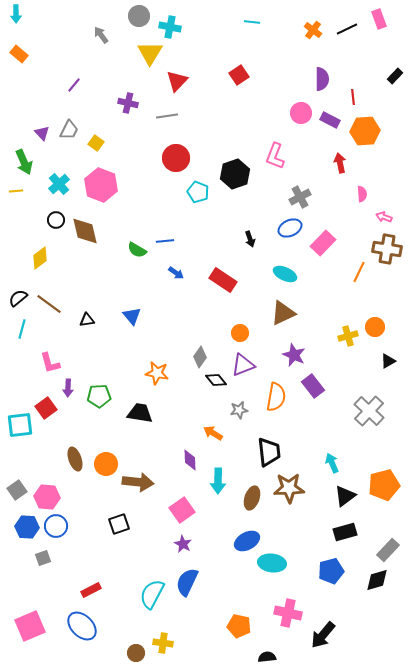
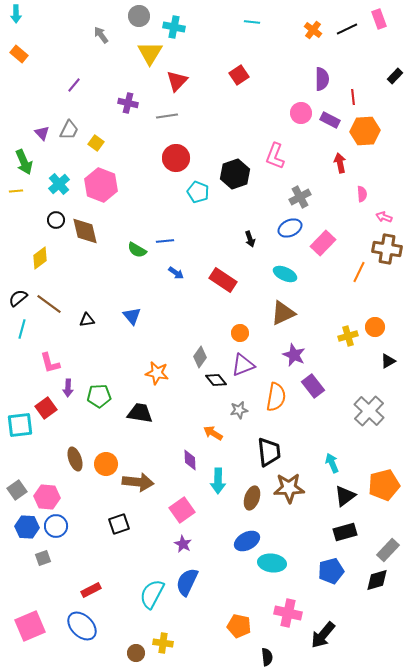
cyan cross at (170, 27): moved 4 px right
black semicircle at (267, 657): rotated 90 degrees clockwise
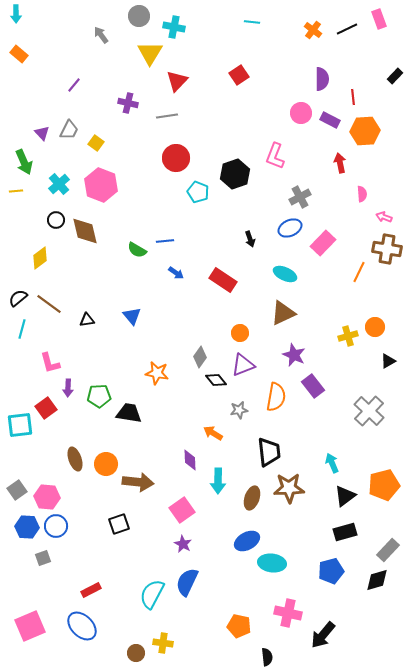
black trapezoid at (140, 413): moved 11 px left
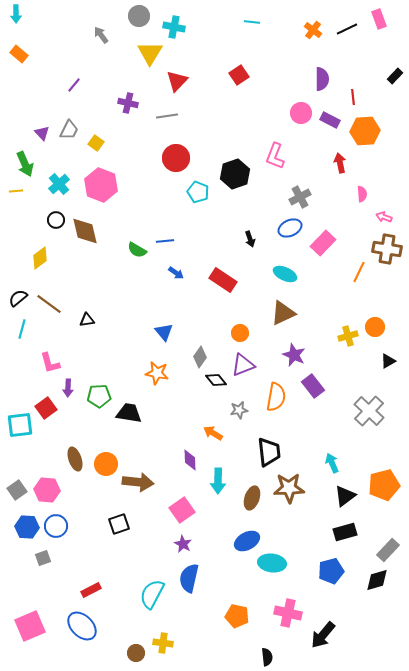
green arrow at (24, 162): moved 1 px right, 2 px down
blue triangle at (132, 316): moved 32 px right, 16 px down
pink hexagon at (47, 497): moved 7 px up
blue semicircle at (187, 582): moved 2 px right, 4 px up; rotated 12 degrees counterclockwise
orange pentagon at (239, 626): moved 2 px left, 10 px up
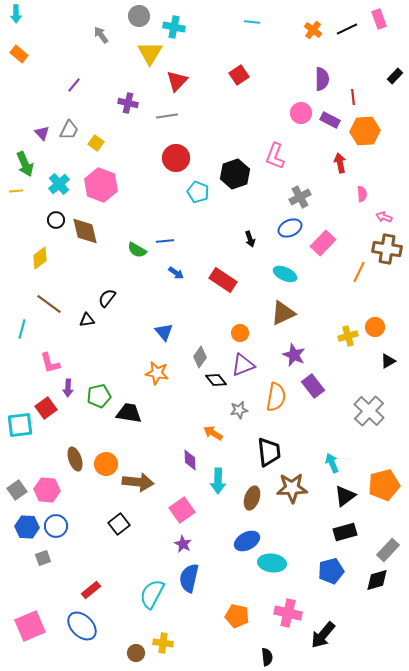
black semicircle at (18, 298): moved 89 px right; rotated 12 degrees counterclockwise
green pentagon at (99, 396): rotated 10 degrees counterclockwise
brown star at (289, 488): moved 3 px right
black square at (119, 524): rotated 20 degrees counterclockwise
red rectangle at (91, 590): rotated 12 degrees counterclockwise
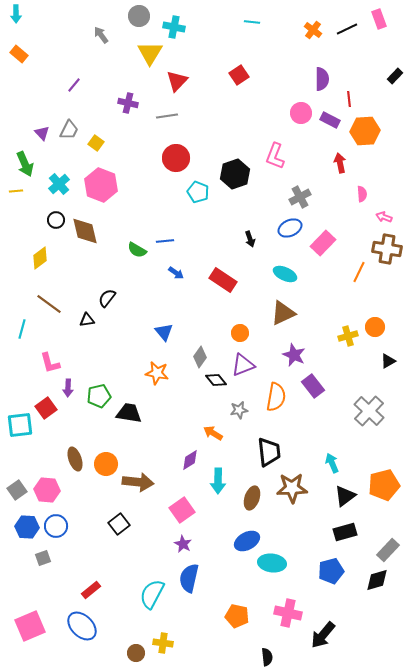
red line at (353, 97): moved 4 px left, 2 px down
purple diamond at (190, 460): rotated 60 degrees clockwise
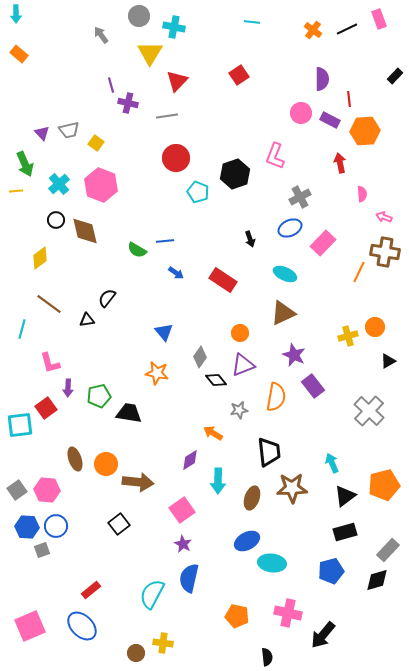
purple line at (74, 85): moved 37 px right; rotated 56 degrees counterclockwise
gray trapezoid at (69, 130): rotated 50 degrees clockwise
brown cross at (387, 249): moved 2 px left, 3 px down
gray square at (43, 558): moved 1 px left, 8 px up
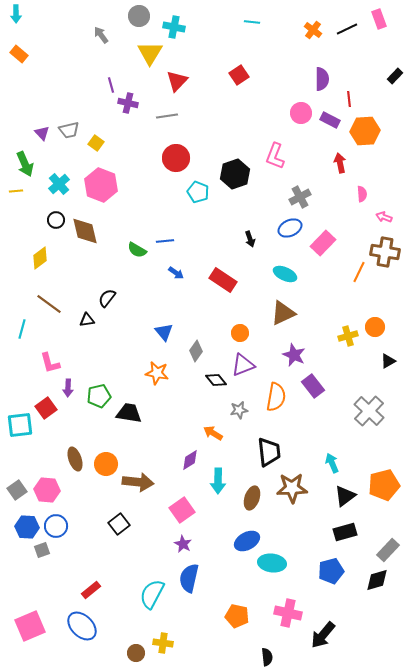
gray diamond at (200, 357): moved 4 px left, 6 px up
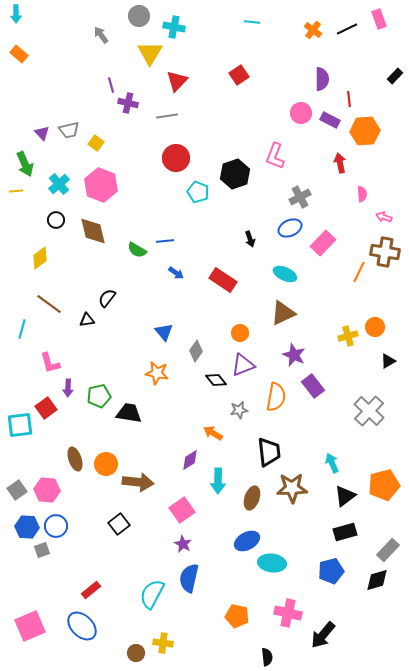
brown diamond at (85, 231): moved 8 px right
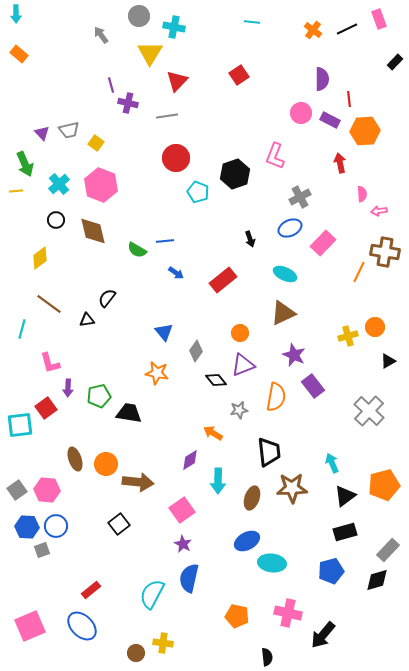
black rectangle at (395, 76): moved 14 px up
pink arrow at (384, 217): moved 5 px left, 6 px up; rotated 28 degrees counterclockwise
red rectangle at (223, 280): rotated 72 degrees counterclockwise
